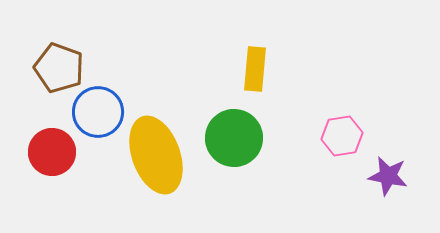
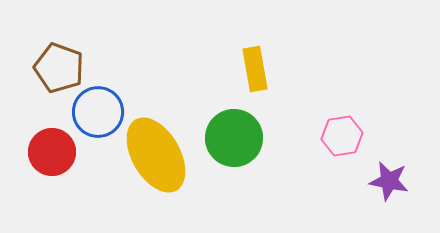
yellow rectangle: rotated 15 degrees counterclockwise
yellow ellipse: rotated 10 degrees counterclockwise
purple star: moved 1 px right, 5 px down
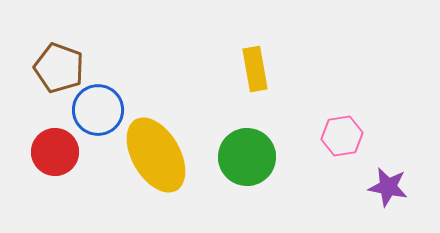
blue circle: moved 2 px up
green circle: moved 13 px right, 19 px down
red circle: moved 3 px right
purple star: moved 1 px left, 6 px down
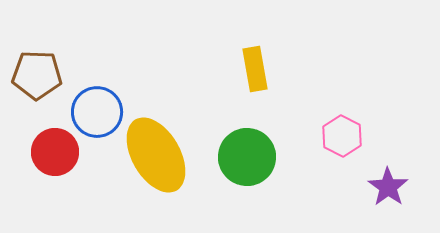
brown pentagon: moved 22 px left, 7 px down; rotated 18 degrees counterclockwise
blue circle: moved 1 px left, 2 px down
pink hexagon: rotated 24 degrees counterclockwise
purple star: rotated 24 degrees clockwise
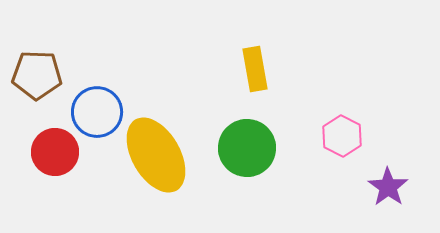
green circle: moved 9 px up
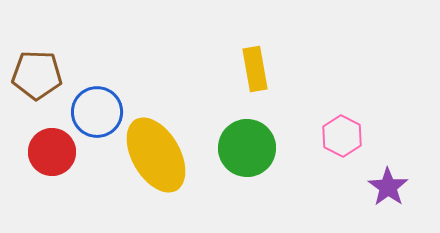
red circle: moved 3 px left
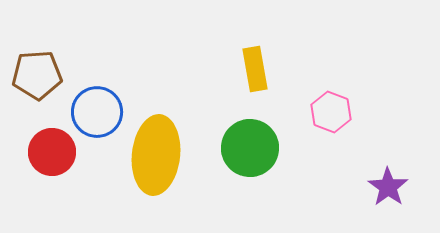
brown pentagon: rotated 6 degrees counterclockwise
pink hexagon: moved 11 px left, 24 px up; rotated 6 degrees counterclockwise
green circle: moved 3 px right
yellow ellipse: rotated 36 degrees clockwise
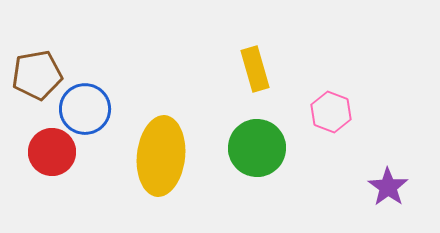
yellow rectangle: rotated 6 degrees counterclockwise
brown pentagon: rotated 6 degrees counterclockwise
blue circle: moved 12 px left, 3 px up
green circle: moved 7 px right
yellow ellipse: moved 5 px right, 1 px down
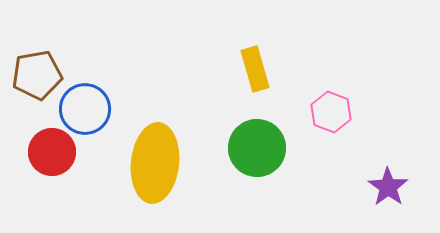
yellow ellipse: moved 6 px left, 7 px down
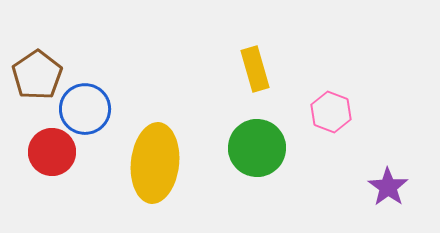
brown pentagon: rotated 24 degrees counterclockwise
